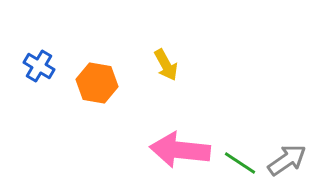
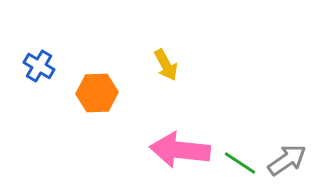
orange hexagon: moved 10 px down; rotated 12 degrees counterclockwise
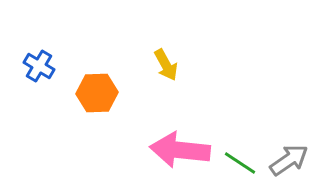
gray arrow: moved 2 px right
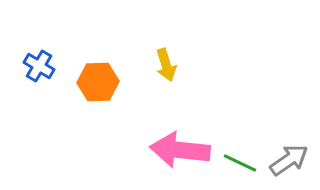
yellow arrow: rotated 12 degrees clockwise
orange hexagon: moved 1 px right, 11 px up
green line: rotated 8 degrees counterclockwise
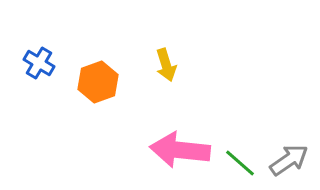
blue cross: moved 3 px up
orange hexagon: rotated 18 degrees counterclockwise
green line: rotated 16 degrees clockwise
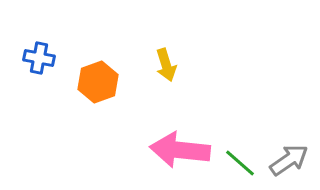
blue cross: moved 5 px up; rotated 20 degrees counterclockwise
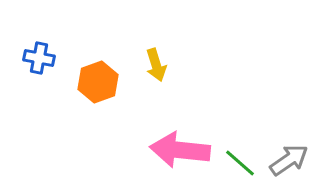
yellow arrow: moved 10 px left
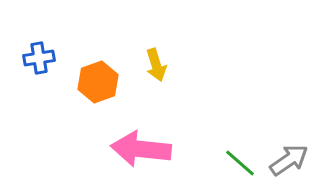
blue cross: rotated 20 degrees counterclockwise
pink arrow: moved 39 px left, 1 px up
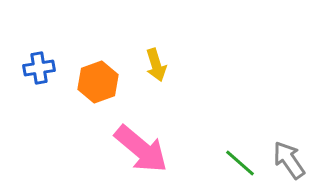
blue cross: moved 10 px down
pink arrow: rotated 146 degrees counterclockwise
gray arrow: rotated 90 degrees counterclockwise
